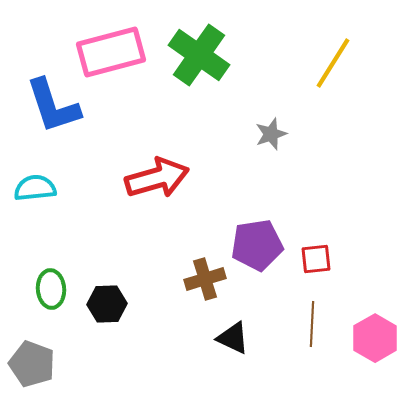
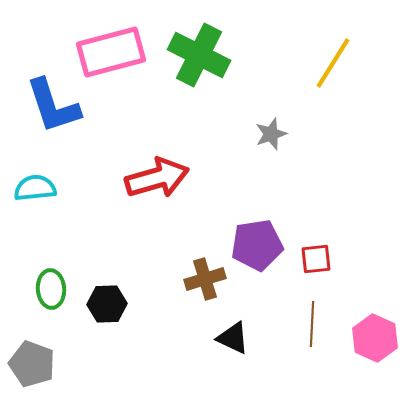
green cross: rotated 8 degrees counterclockwise
pink hexagon: rotated 6 degrees counterclockwise
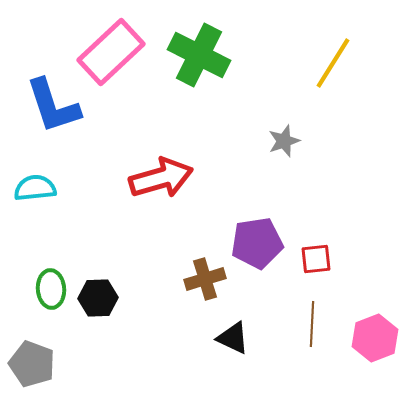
pink rectangle: rotated 28 degrees counterclockwise
gray star: moved 13 px right, 7 px down
red arrow: moved 4 px right
purple pentagon: moved 2 px up
black hexagon: moved 9 px left, 6 px up
pink hexagon: rotated 15 degrees clockwise
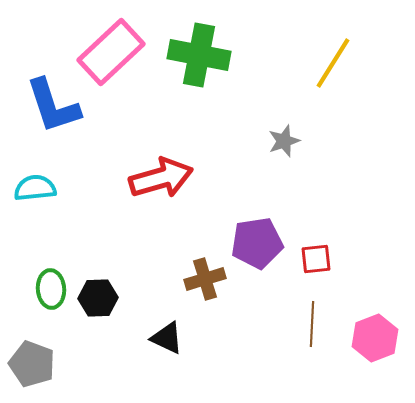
green cross: rotated 16 degrees counterclockwise
black triangle: moved 66 px left
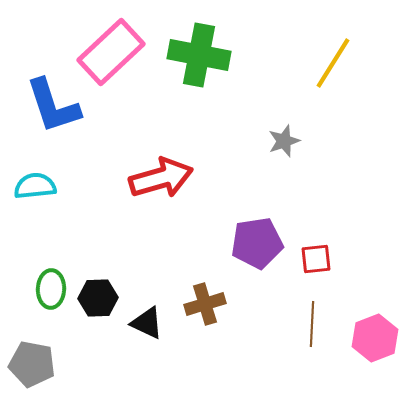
cyan semicircle: moved 2 px up
brown cross: moved 25 px down
green ellipse: rotated 6 degrees clockwise
black triangle: moved 20 px left, 15 px up
gray pentagon: rotated 9 degrees counterclockwise
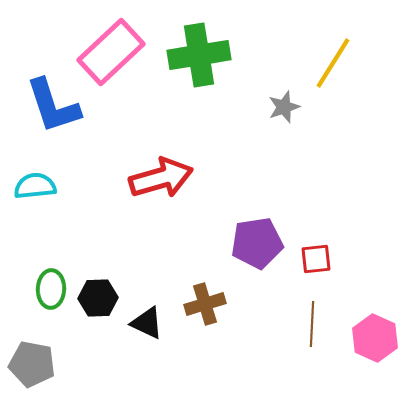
green cross: rotated 20 degrees counterclockwise
gray star: moved 34 px up
pink hexagon: rotated 15 degrees counterclockwise
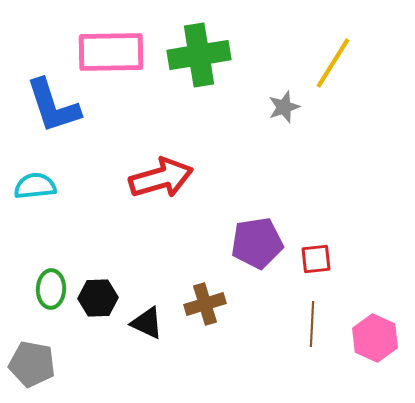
pink rectangle: rotated 42 degrees clockwise
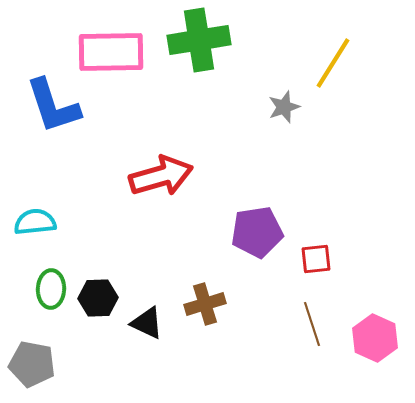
green cross: moved 15 px up
red arrow: moved 2 px up
cyan semicircle: moved 36 px down
purple pentagon: moved 11 px up
brown line: rotated 21 degrees counterclockwise
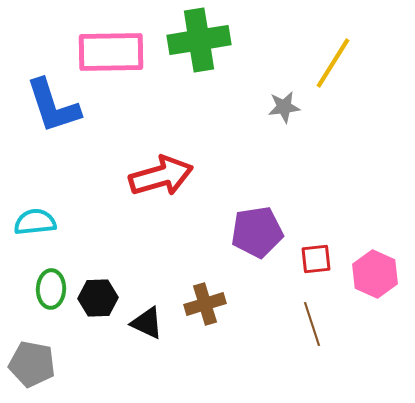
gray star: rotated 12 degrees clockwise
pink hexagon: moved 64 px up
